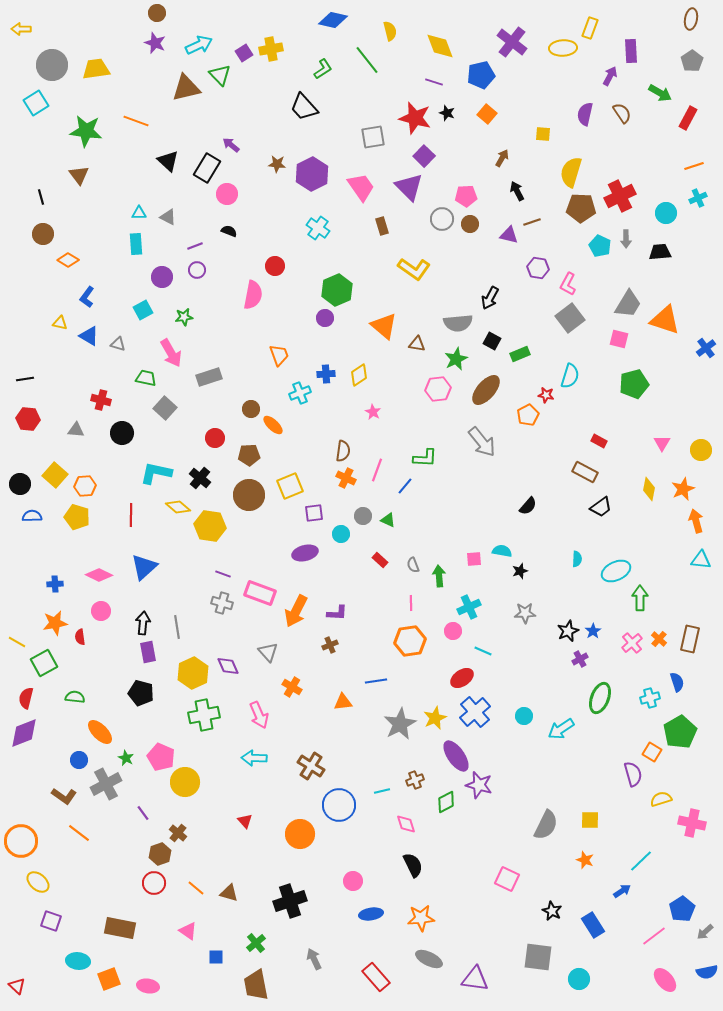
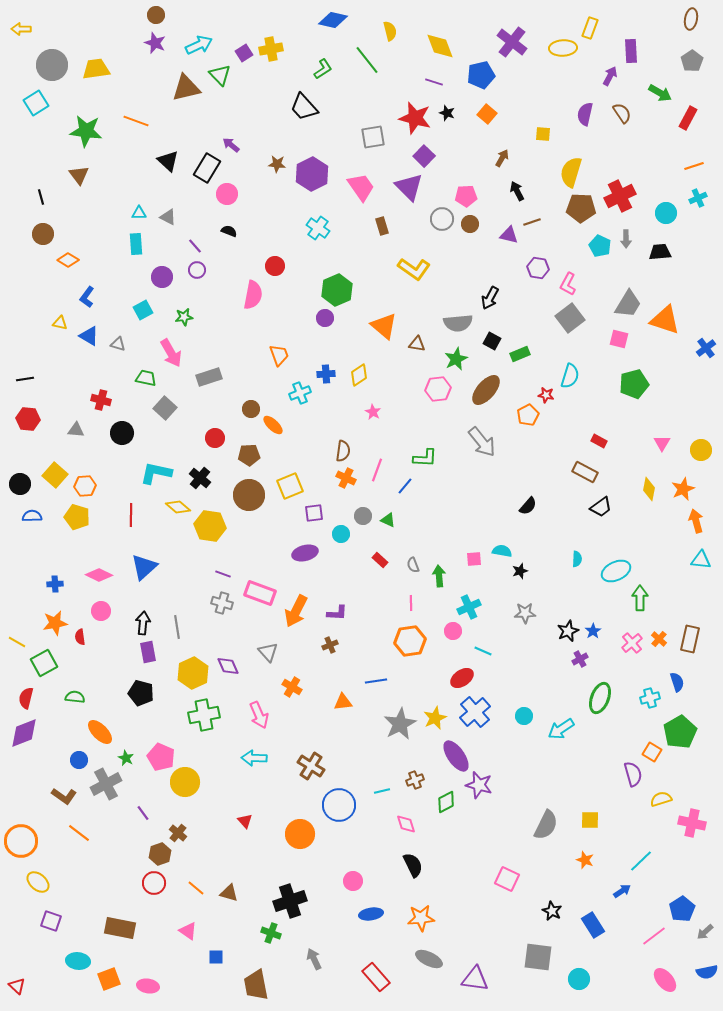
brown circle at (157, 13): moved 1 px left, 2 px down
purple line at (195, 246): rotated 70 degrees clockwise
green cross at (256, 943): moved 15 px right, 10 px up; rotated 30 degrees counterclockwise
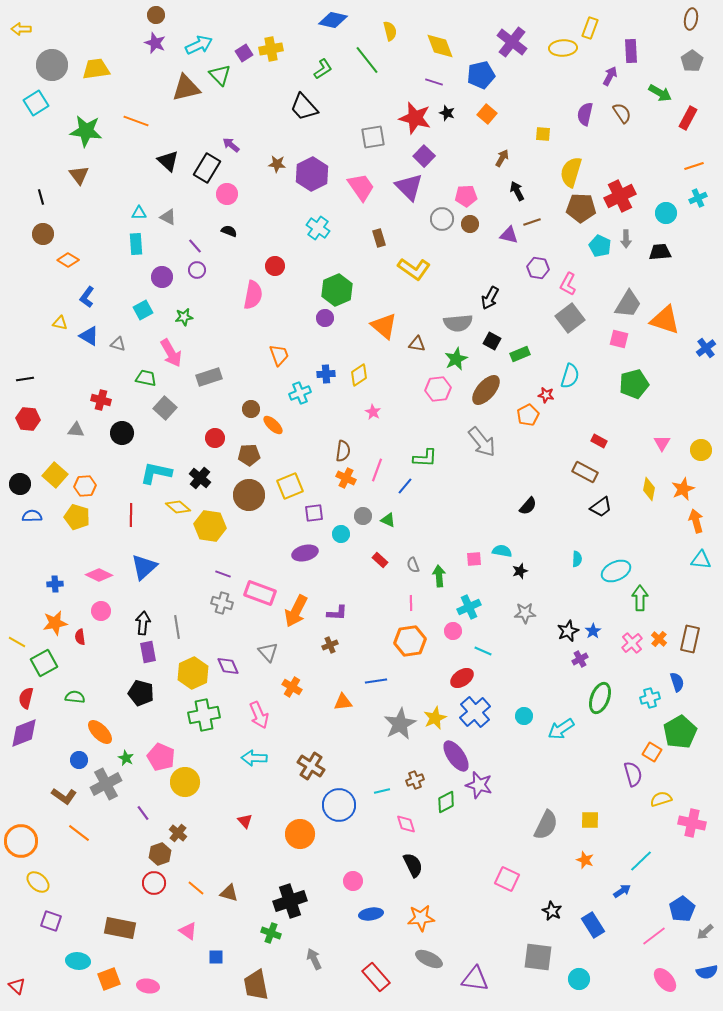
brown rectangle at (382, 226): moved 3 px left, 12 px down
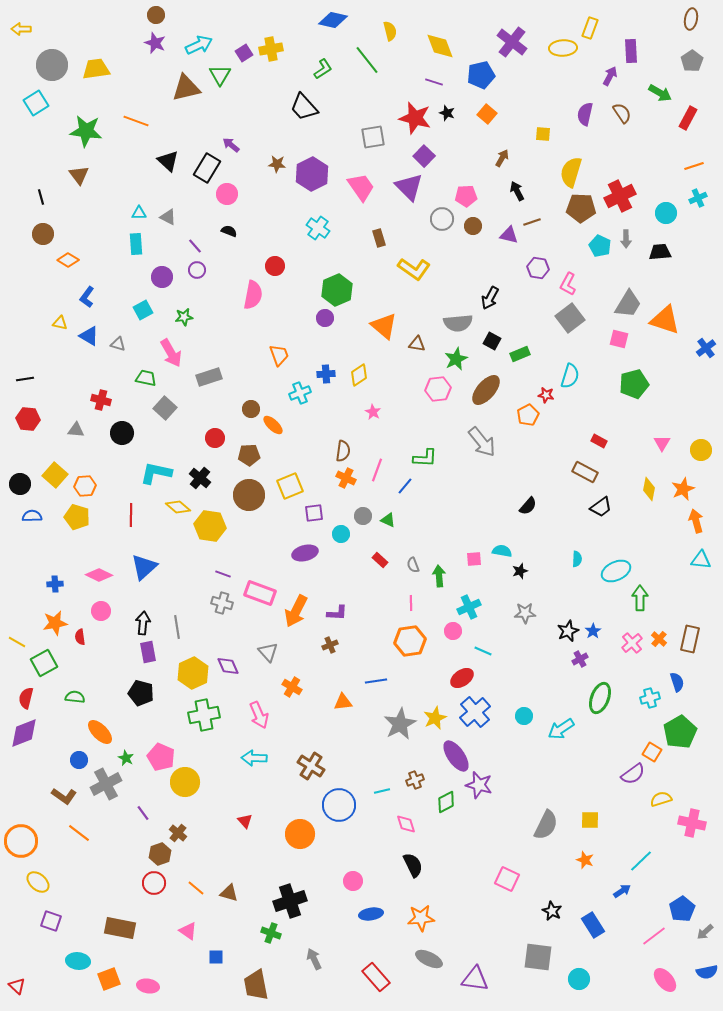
green triangle at (220, 75): rotated 15 degrees clockwise
brown circle at (470, 224): moved 3 px right, 2 px down
purple semicircle at (633, 774): rotated 70 degrees clockwise
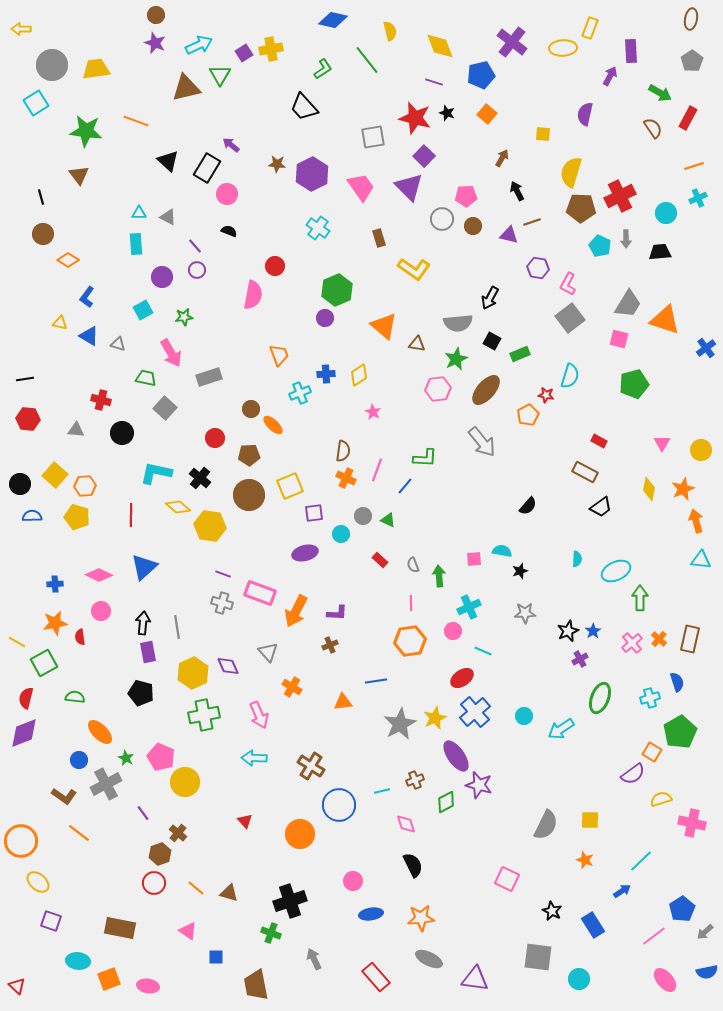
brown semicircle at (622, 113): moved 31 px right, 15 px down
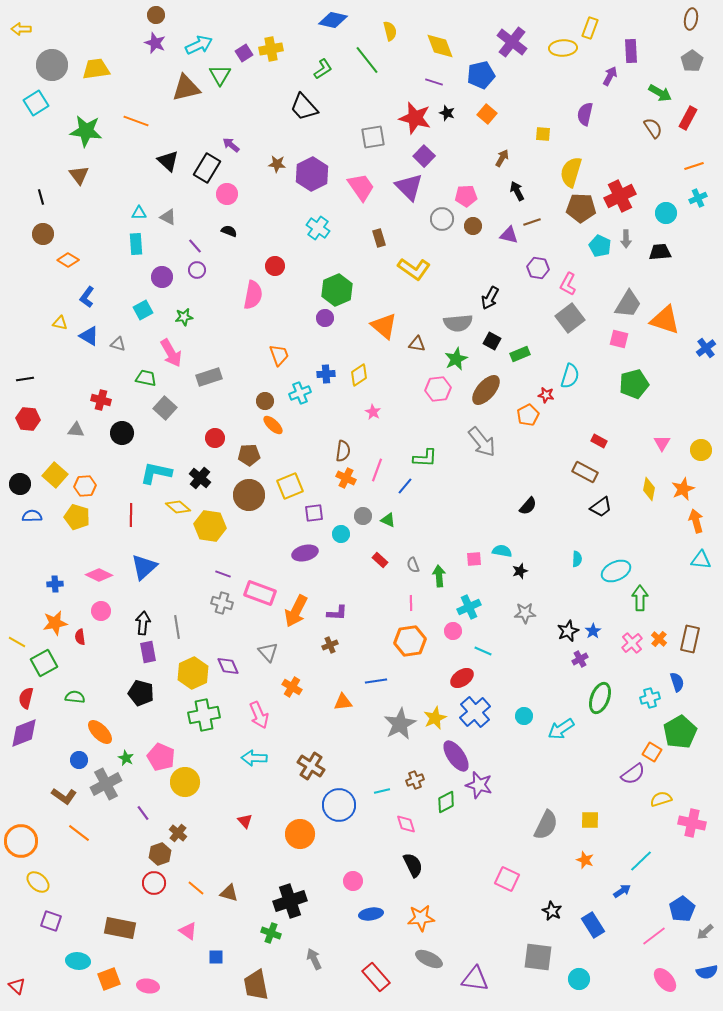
brown circle at (251, 409): moved 14 px right, 8 px up
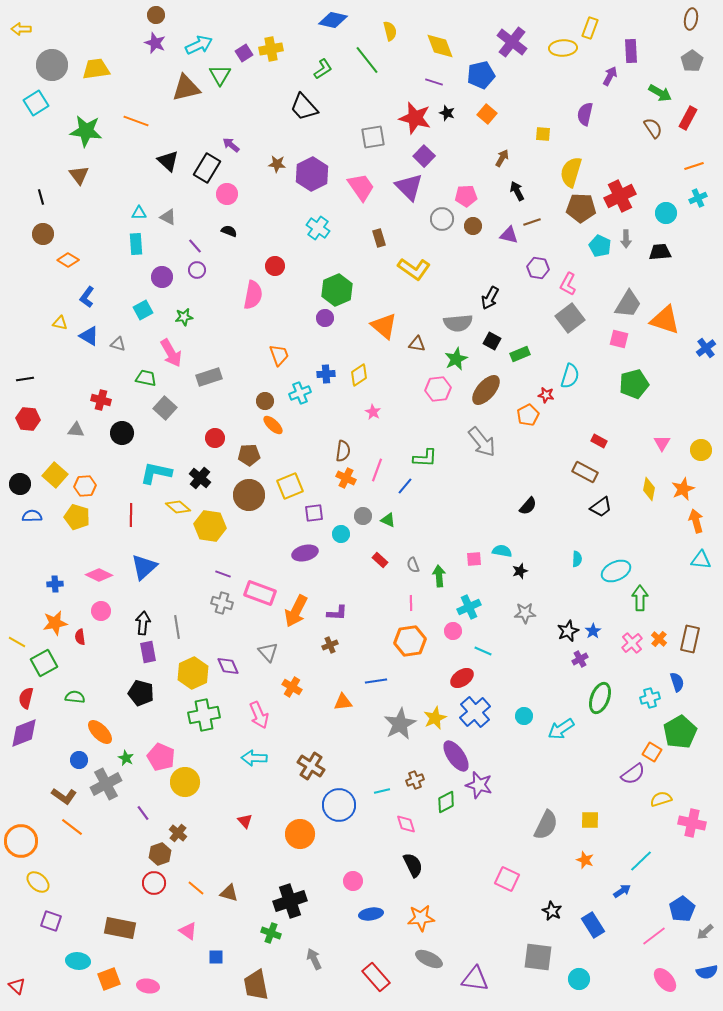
orange line at (79, 833): moved 7 px left, 6 px up
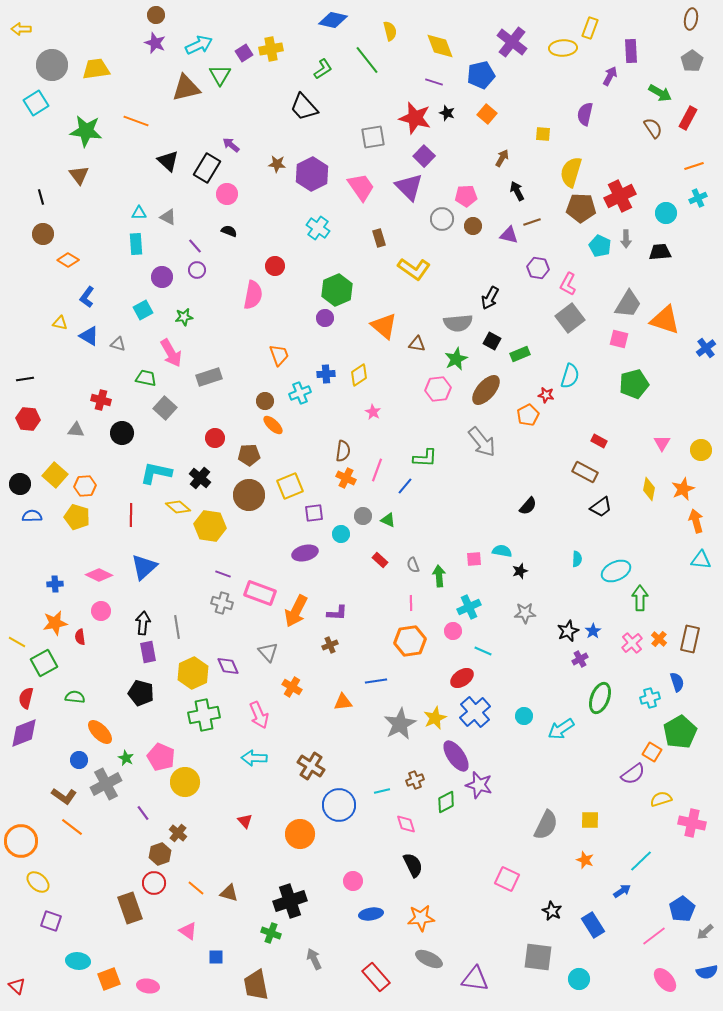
brown rectangle at (120, 928): moved 10 px right, 20 px up; rotated 60 degrees clockwise
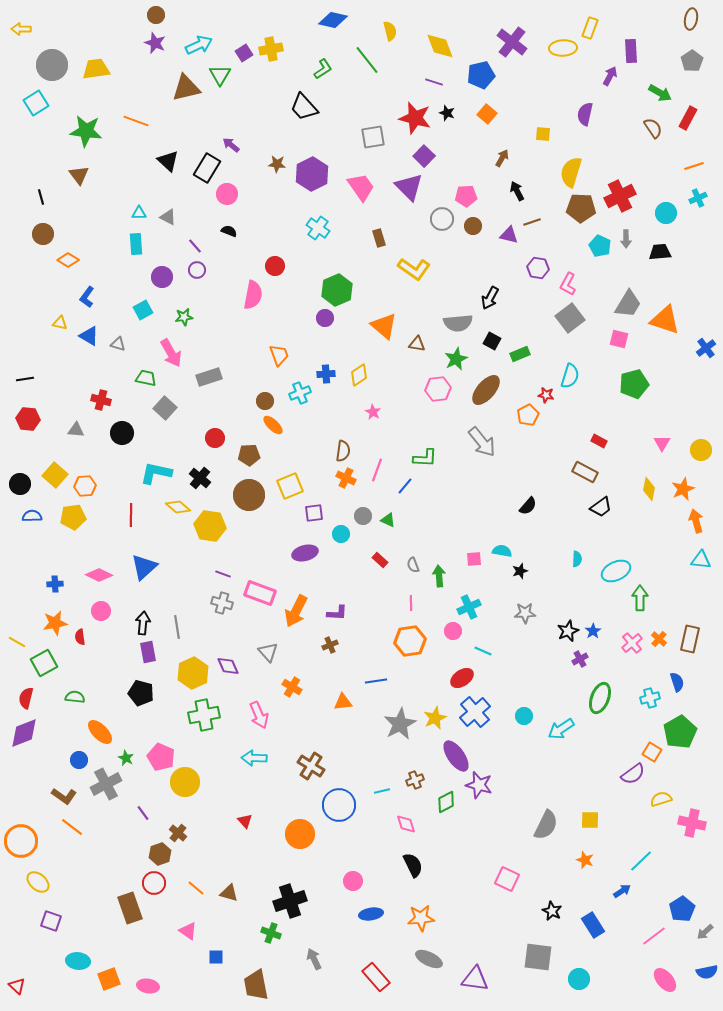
yellow pentagon at (77, 517): moved 4 px left; rotated 25 degrees counterclockwise
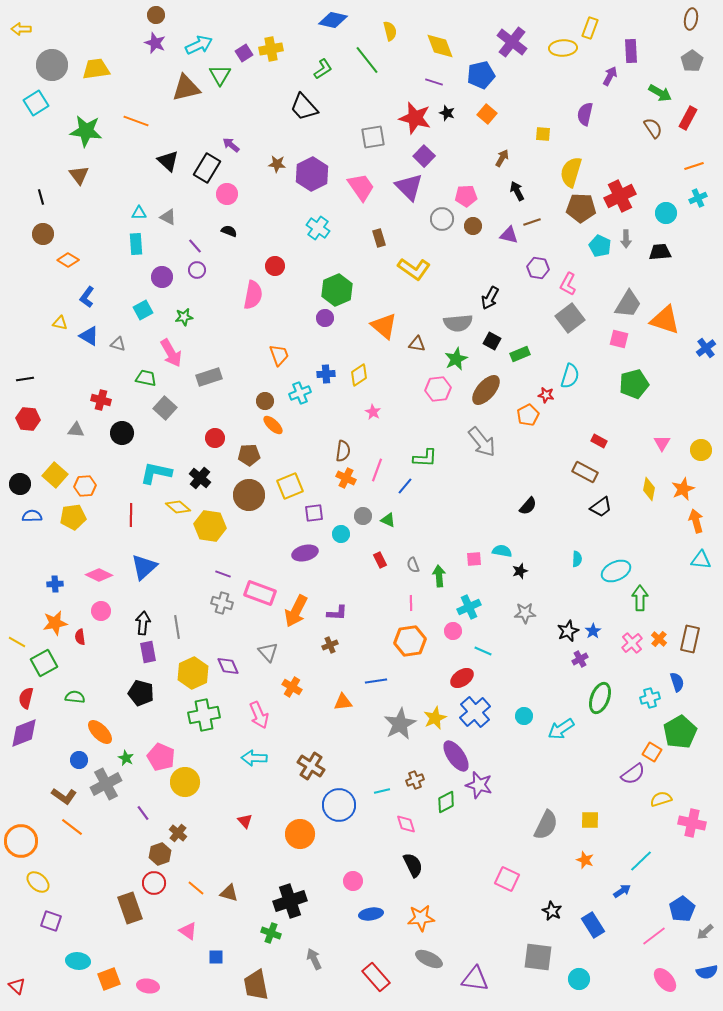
red rectangle at (380, 560): rotated 21 degrees clockwise
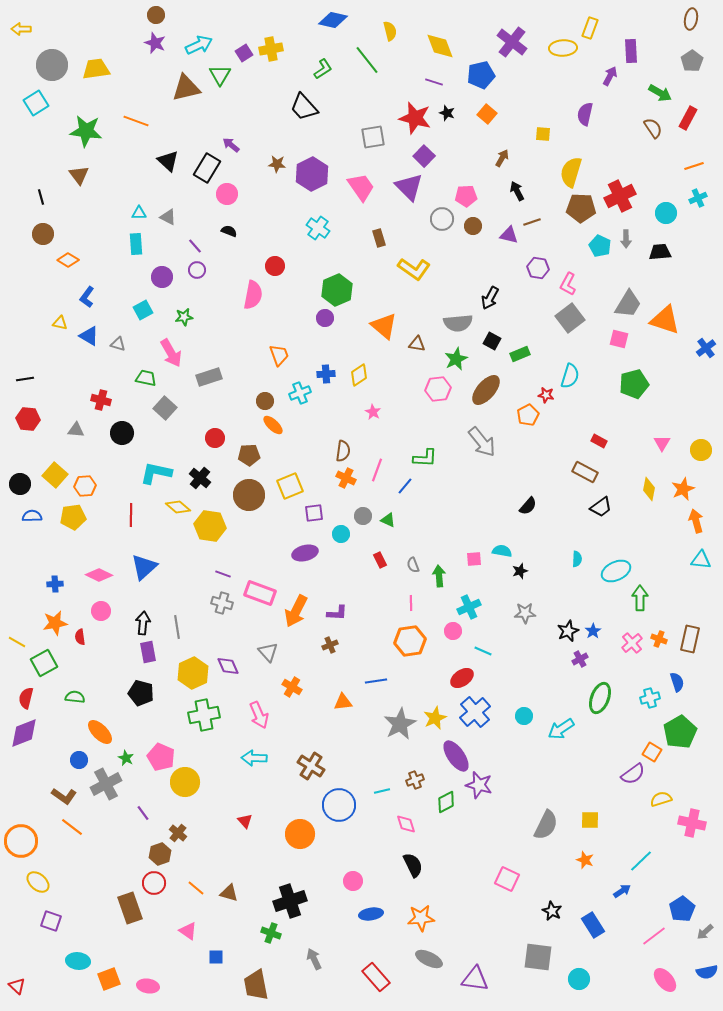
orange cross at (659, 639): rotated 21 degrees counterclockwise
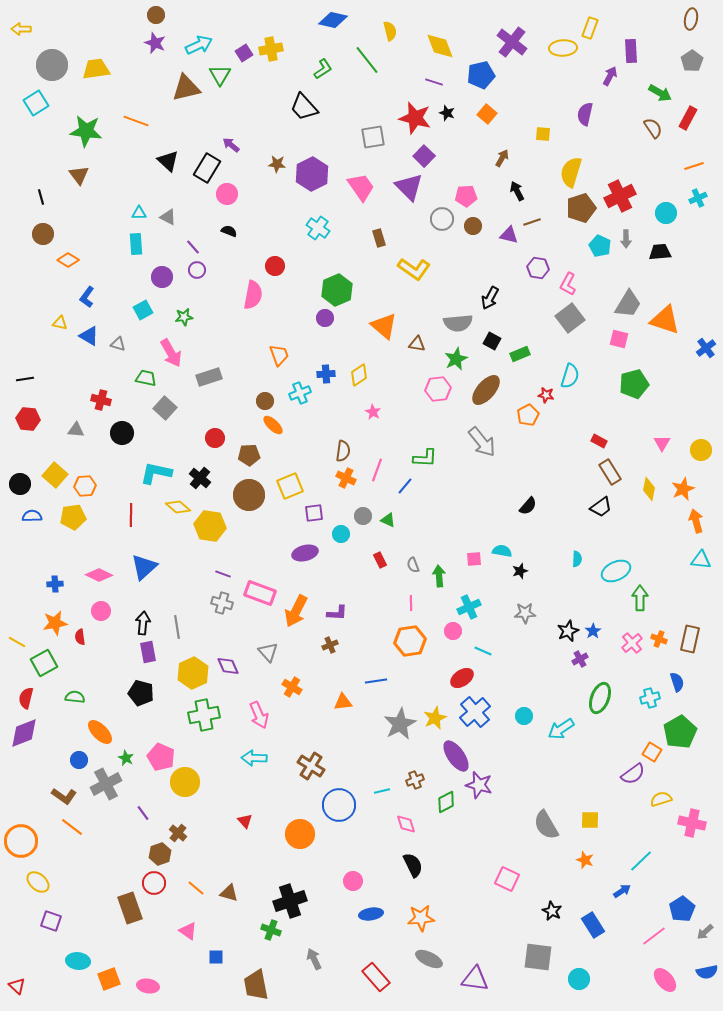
brown pentagon at (581, 208): rotated 20 degrees counterclockwise
purple line at (195, 246): moved 2 px left, 1 px down
brown rectangle at (585, 472): moved 25 px right; rotated 30 degrees clockwise
gray semicircle at (546, 825): rotated 124 degrees clockwise
green cross at (271, 933): moved 3 px up
